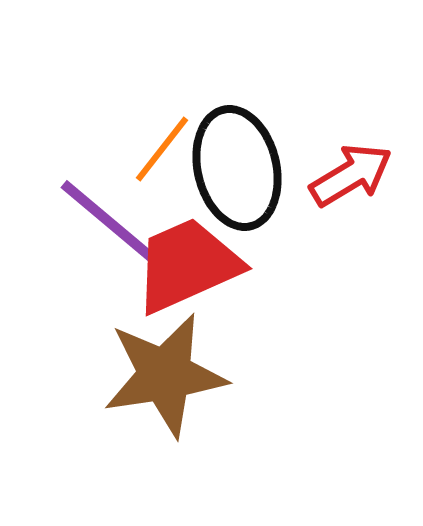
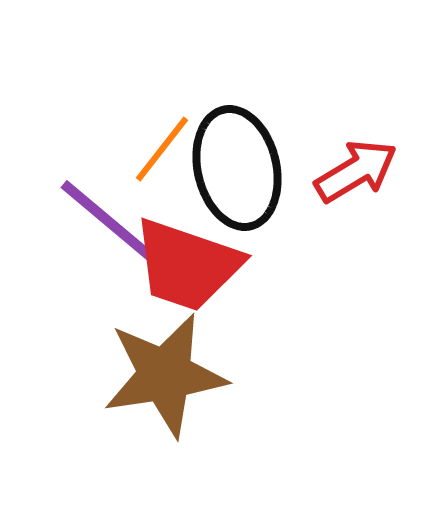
red arrow: moved 5 px right, 4 px up
red trapezoid: rotated 137 degrees counterclockwise
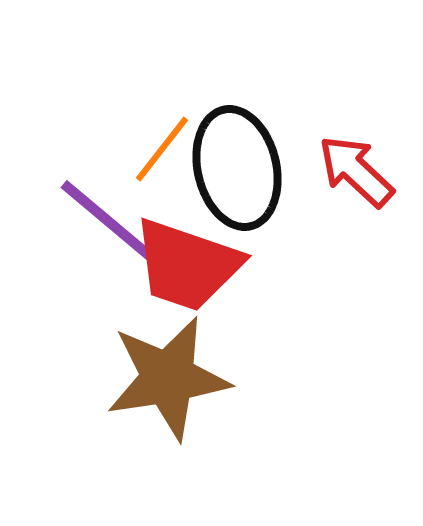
red arrow: rotated 106 degrees counterclockwise
brown star: moved 3 px right, 3 px down
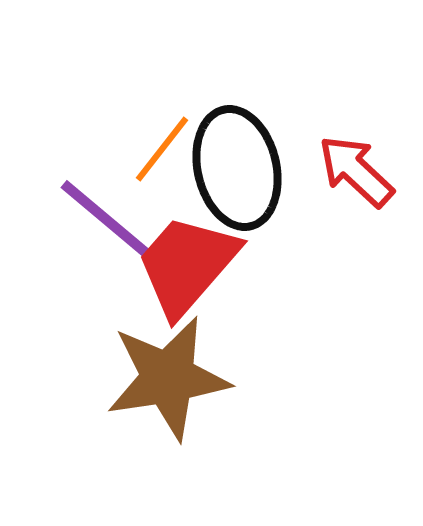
red trapezoid: rotated 112 degrees clockwise
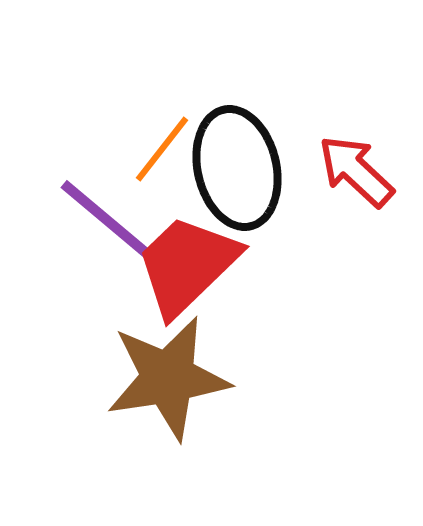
red trapezoid: rotated 5 degrees clockwise
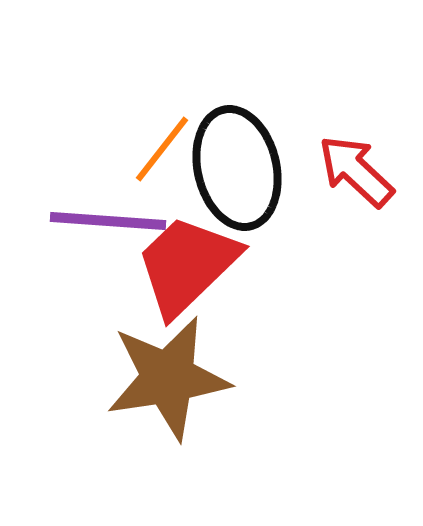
purple line: rotated 36 degrees counterclockwise
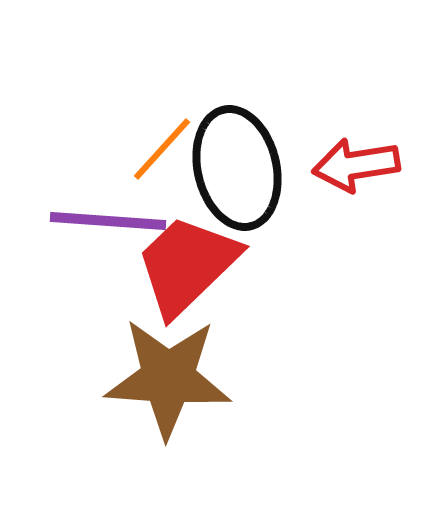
orange line: rotated 4 degrees clockwise
red arrow: moved 6 px up; rotated 52 degrees counterclockwise
brown star: rotated 13 degrees clockwise
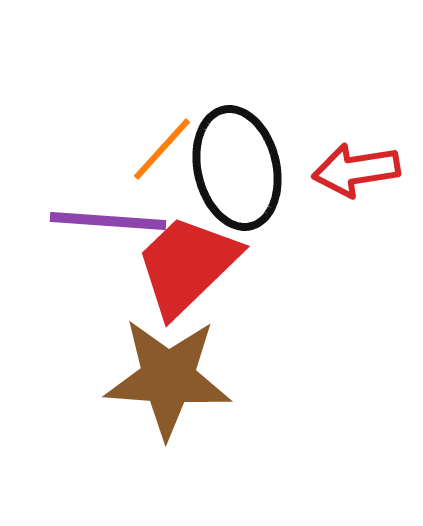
red arrow: moved 5 px down
